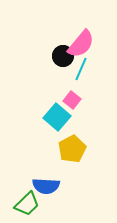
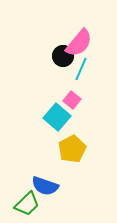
pink semicircle: moved 2 px left, 1 px up
blue semicircle: moved 1 px left; rotated 16 degrees clockwise
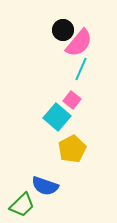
black circle: moved 26 px up
green trapezoid: moved 5 px left, 1 px down
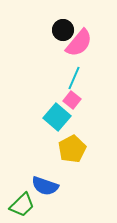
cyan line: moved 7 px left, 9 px down
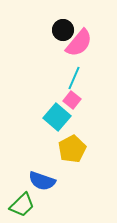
blue semicircle: moved 3 px left, 5 px up
